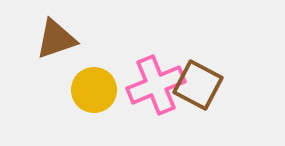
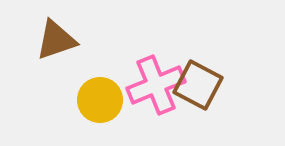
brown triangle: moved 1 px down
yellow circle: moved 6 px right, 10 px down
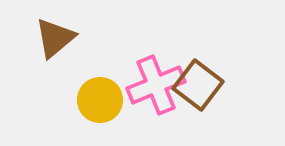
brown triangle: moved 1 px left, 2 px up; rotated 21 degrees counterclockwise
brown square: rotated 9 degrees clockwise
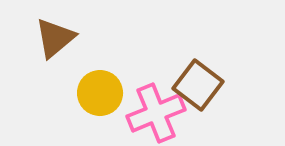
pink cross: moved 28 px down
yellow circle: moved 7 px up
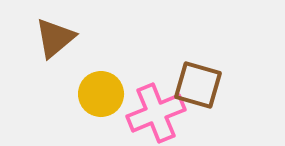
brown square: rotated 21 degrees counterclockwise
yellow circle: moved 1 px right, 1 px down
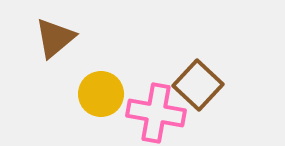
brown square: rotated 27 degrees clockwise
pink cross: rotated 32 degrees clockwise
